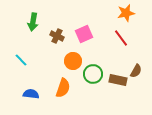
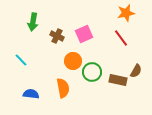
green circle: moved 1 px left, 2 px up
orange semicircle: rotated 30 degrees counterclockwise
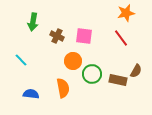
pink square: moved 2 px down; rotated 30 degrees clockwise
green circle: moved 2 px down
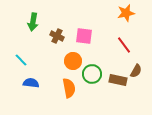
red line: moved 3 px right, 7 px down
orange semicircle: moved 6 px right
blue semicircle: moved 11 px up
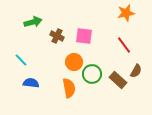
green arrow: rotated 114 degrees counterclockwise
orange circle: moved 1 px right, 1 px down
brown rectangle: rotated 30 degrees clockwise
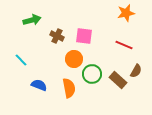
green arrow: moved 1 px left, 2 px up
red line: rotated 30 degrees counterclockwise
orange circle: moved 3 px up
blue semicircle: moved 8 px right, 2 px down; rotated 14 degrees clockwise
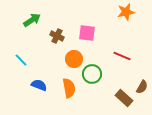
orange star: moved 1 px up
green arrow: rotated 18 degrees counterclockwise
pink square: moved 3 px right, 3 px up
red line: moved 2 px left, 11 px down
brown semicircle: moved 6 px right, 16 px down
brown rectangle: moved 6 px right, 18 px down
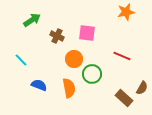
brown semicircle: moved 1 px down
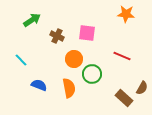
orange star: moved 2 px down; rotated 18 degrees clockwise
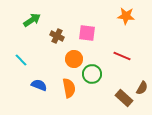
orange star: moved 2 px down
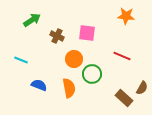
cyan line: rotated 24 degrees counterclockwise
